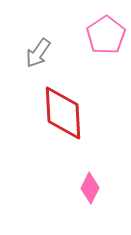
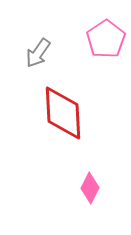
pink pentagon: moved 4 px down
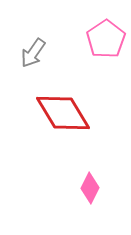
gray arrow: moved 5 px left
red diamond: rotated 28 degrees counterclockwise
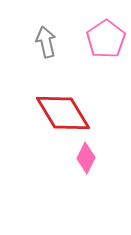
gray arrow: moved 13 px right, 11 px up; rotated 132 degrees clockwise
pink diamond: moved 4 px left, 30 px up
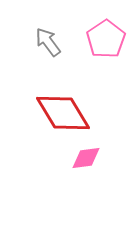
gray arrow: moved 2 px right; rotated 24 degrees counterclockwise
pink diamond: rotated 56 degrees clockwise
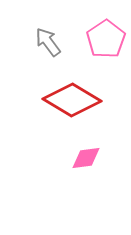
red diamond: moved 9 px right, 13 px up; rotated 28 degrees counterclockwise
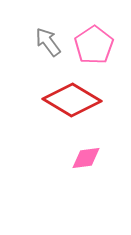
pink pentagon: moved 12 px left, 6 px down
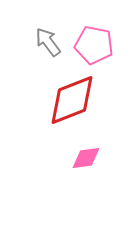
pink pentagon: rotated 27 degrees counterclockwise
red diamond: rotated 52 degrees counterclockwise
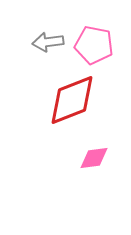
gray arrow: rotated 60 degrees counterclockwise
pink diamond: moved 8 px right
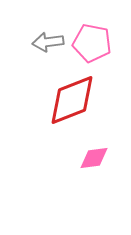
pink pentagon: moved 2 px left, 2 px up
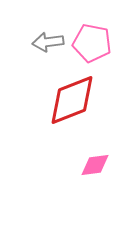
pink diamond: moved 1 px right, 7 px down
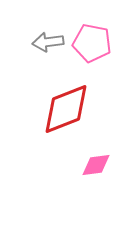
red diamond: moved 6 px left, 9 px down
pink diamond: moved 1 px right
